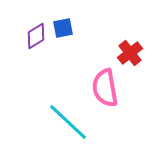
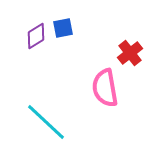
cyan line: moved 22 px left
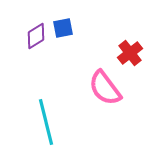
pink semicircle: rotated 27 degrees counterclockwise
cyan line: rotated 33 degrees clockwise
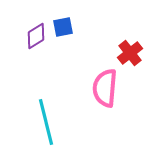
blue square: moved 1 px up
pink semicircle: rotated 42 degrees clockwise
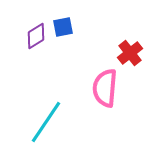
cyan line: rotated 48 degrees clockwise
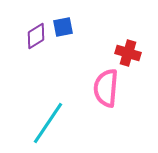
red cross: moved 2 px left; rotated 35 degrees counterclockwise
pink semicircle: moved 1 px right
cyan line: moved 2 px right, 1 px down
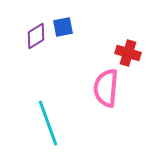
cyan line: rotated 54 degrees counterclockwise
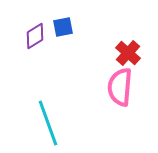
purple diamond: moved 1 px left
red cross: rotated 25 degrees clockwise
pink semicircle: moved 14 px right, 1 px up
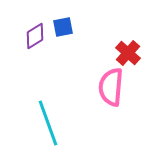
pink semicircle: moved 9 px left
